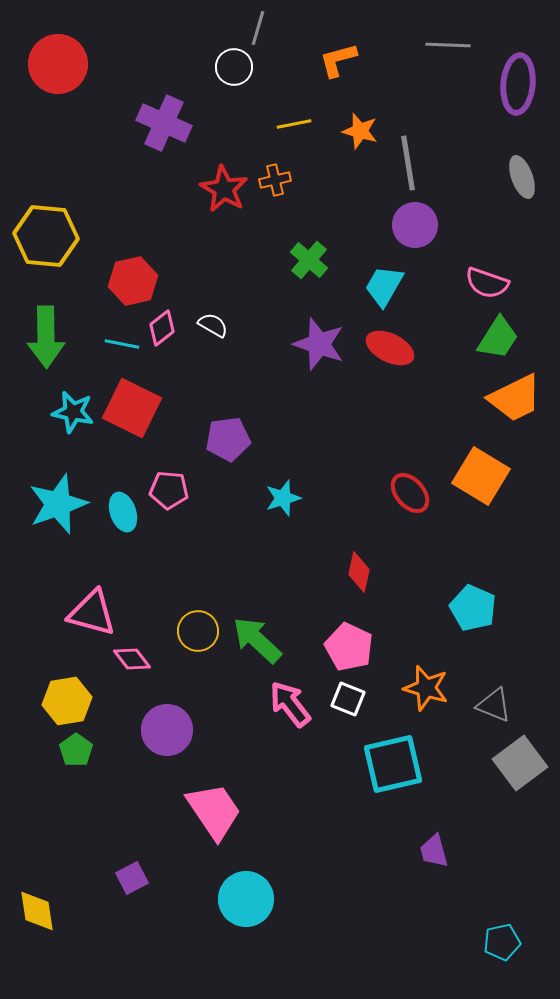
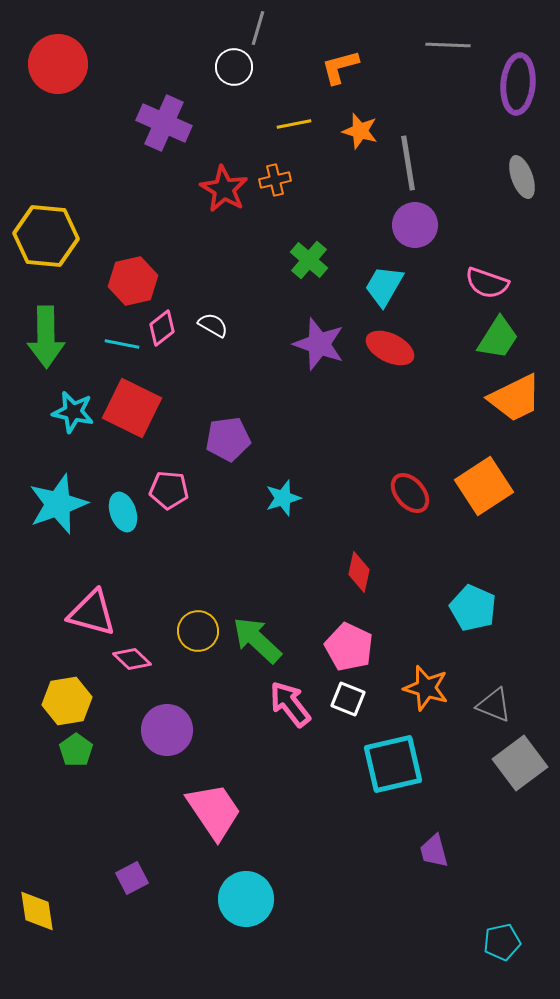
orange L-shape at (338, 60): moved 2 px right, 7 px down
orange square at (481, 476): moved 3 px right, 10 px down; rotated 26 degrees clockwise
pink diamond at (132, 659): rotated 9 degrees counterclockwise
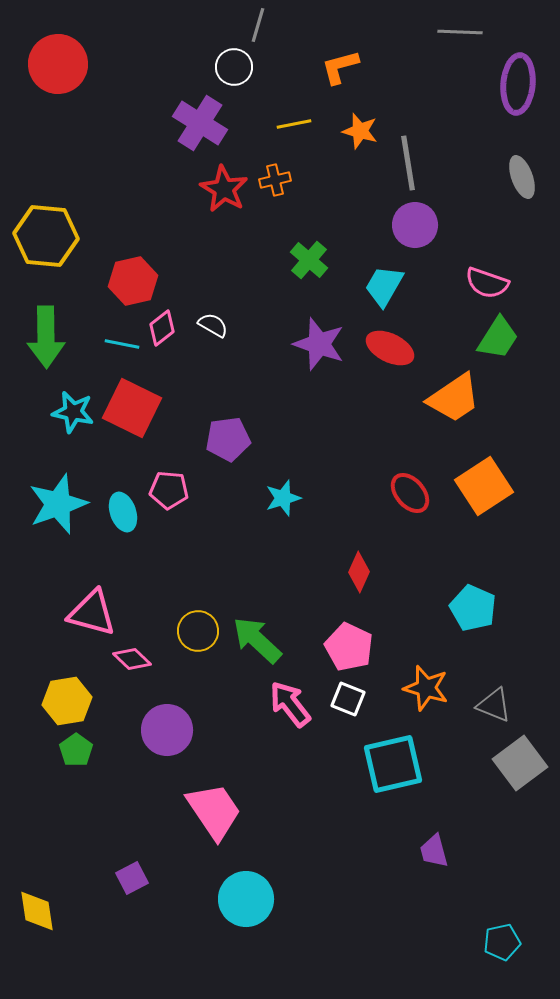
gray line at (258, 28): moved 3 px up
gray line at (448, 45): moved 12 px right, 13 px up
purple cross at (164, 123): moved 36 px right; rotated 8 degrees clockwise
orange trapezoid at (515, 398): moved 61 px left; rotated 8 degrees counterclockwise
red diamond at (359, 572): rotated 12 degrees clockwise
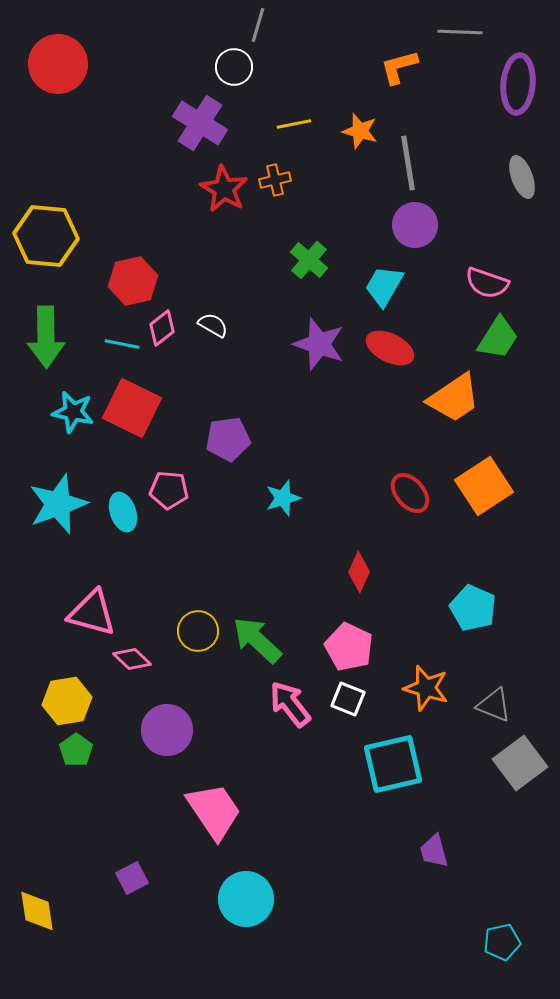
orange L-shape at (340, 67): moved 59 px right
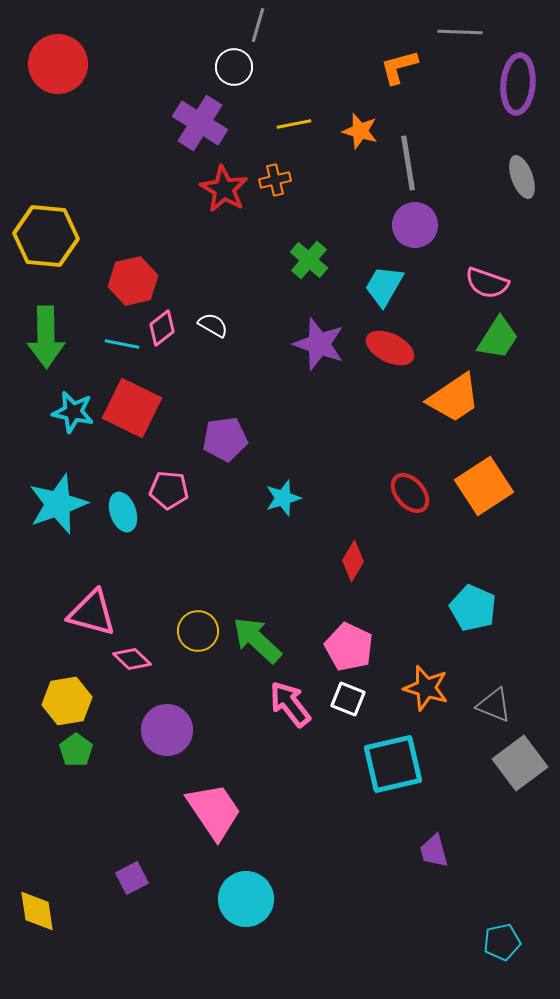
purple pentagon at (228, 439): moved 3 px left
red diamond at (359, 572): moved 6 px left, 11 px up; rotated 6 degrees clockwise
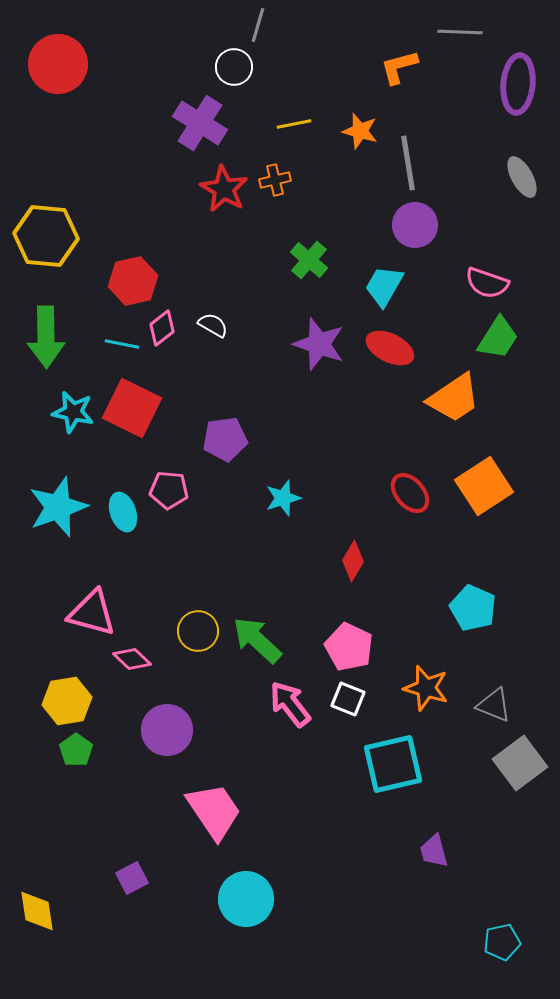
gray ellipse at (522, 177): rotated 9 degrees counterclockwise
cyan star at (58, 504): moved 3 px down
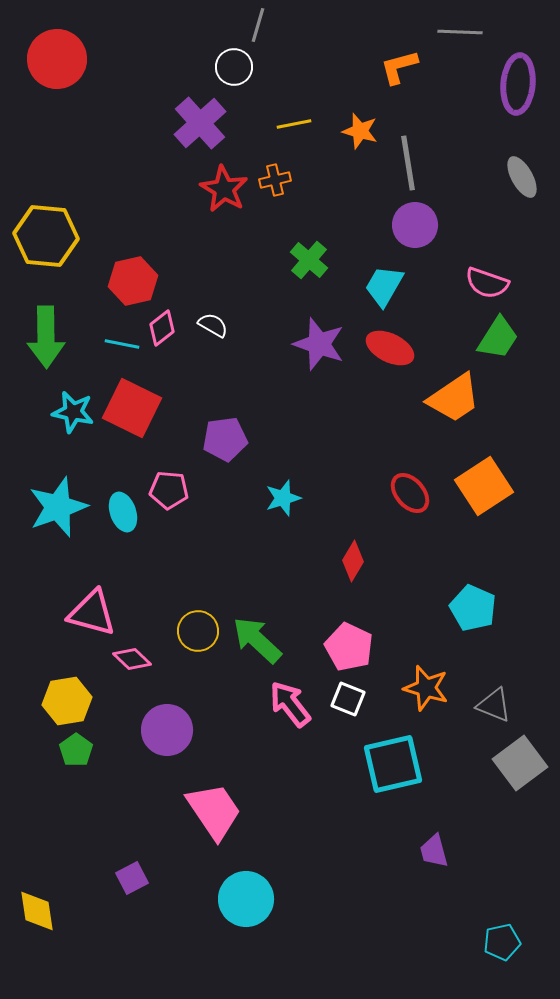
red circle at (58, 64): moved 1 px left, 5 px up
purple cross at (200, 123): rotated 16 degrees clockwise
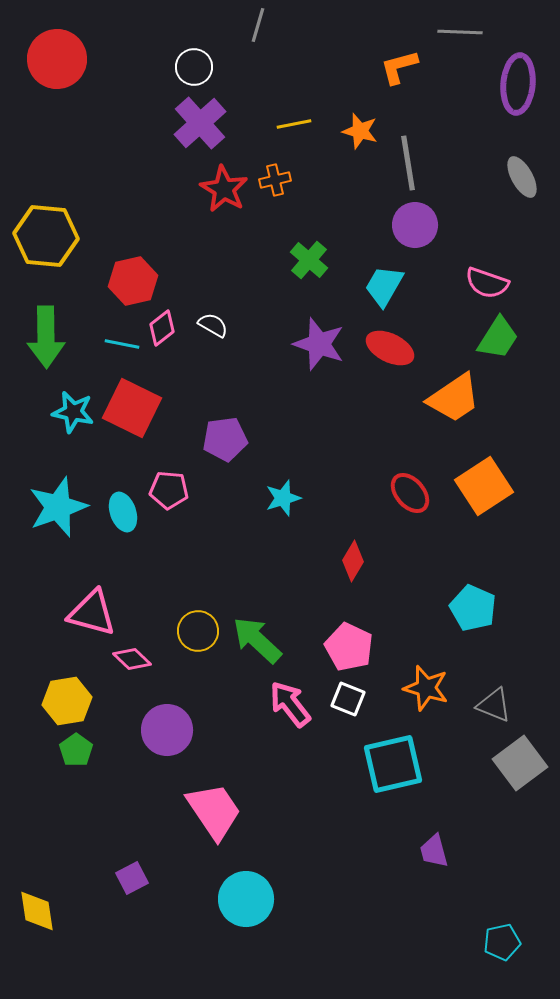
white circle at (234, 67): moved 40 px left
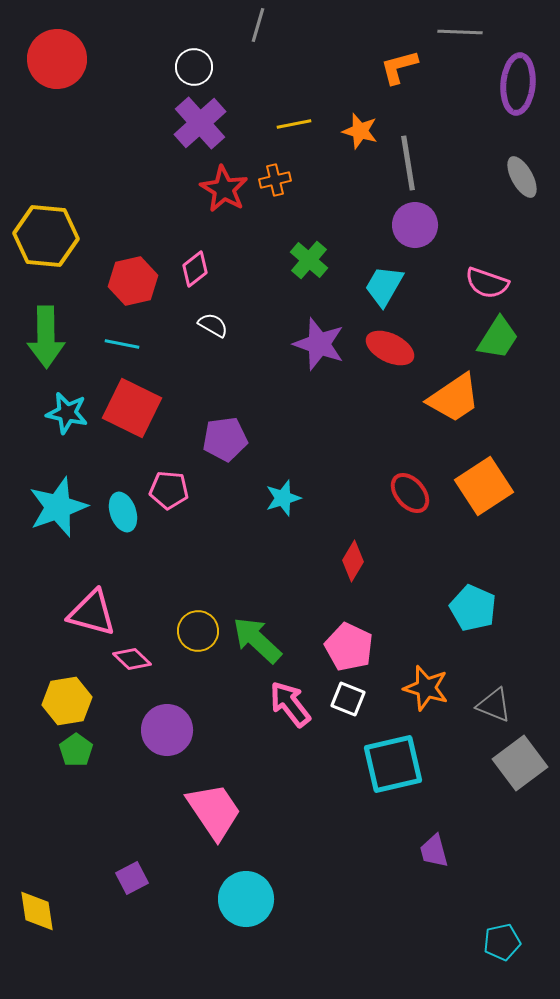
pink diamond at (162, 328): moved 33 px right, 59 px up
cyan star at (73, 412): moved 6 px left, 1 px down
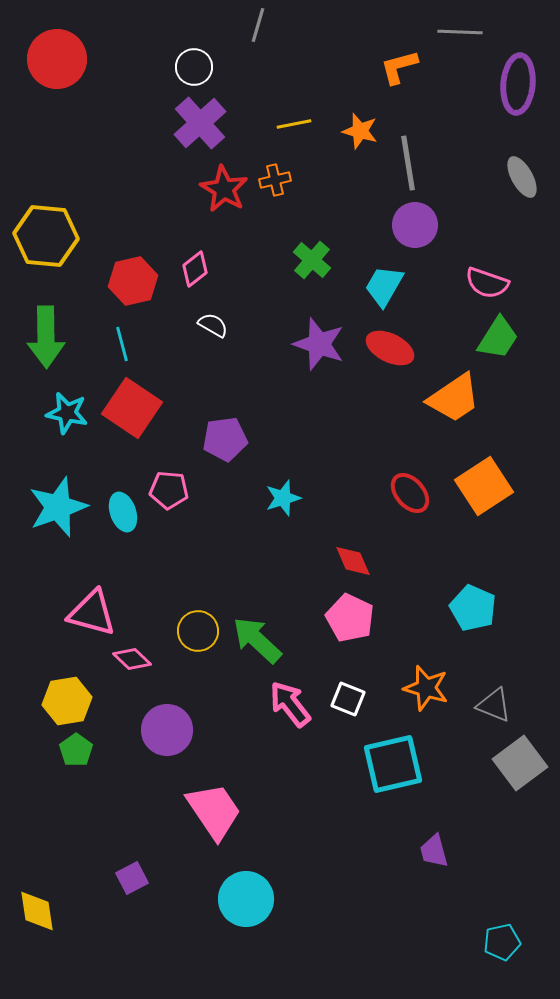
green cross at (309, 260): moved 3 px right
cyan line at (122, 344): rotated 64 degrees clockwise
red square at (132, 408): rotated 8 degrees clockwise
red diamond at (353, 561): rotated 54 degrees counterclockwise
pink pentagon at (349, 647): moved 1 px right, 29 px up
